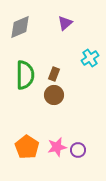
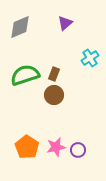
green semicircle: rotated 108 degrees counterclockwise
pink star: moved 1 px left
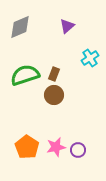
purple triangle: moved 2 px right, 3 px down
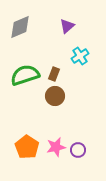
cyan cross: moved 10 px left, 2 px up
brown circle: moved 1 px right, 1 px down
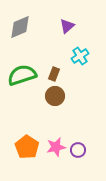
green semicircle: moved 3 px left
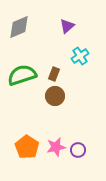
gray diamond: moved 1 px left
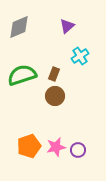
orange pentagon: moved 2 px right, 1 px up; rotated 20 degrees clockwise
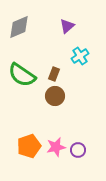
green semicircle: rotated 128 degrees counterclockwise
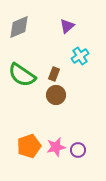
brown circle: moved 1 px right, 1 px up
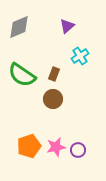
brown circle: moved 3 px left, 4 px down
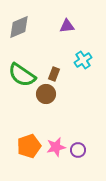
purple triangle: rotated 35 degrees clockwise
cyan cross: moved 3 px right, 4 px down
brown circle: moved 7 px left, 5 px up
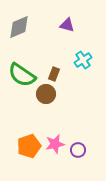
purple triangle: moved 1 px up; rotated 21 degrees clockwise
pink star: moved 1 px left, 3 px up
